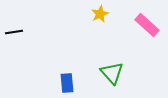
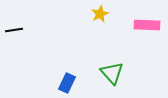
pink rectangle: rotated 40 degrees counterclockwise
black line: moved 2 px up
blue rectangle: rotated 30 degrees clockwise
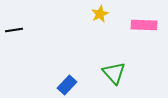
pink rectangle: moved 3 px left
green triangle: moved 2 px right
blue rectangle: moved 2 px down; rotated 18 degrees clockwise
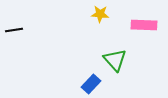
yellow star: rotated 30 degrees clockwise
green triangle: moved 1 px right, 13 px up
blue rectangle: moved 24 px right, 1 px up
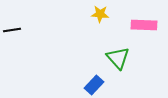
black line: moved 2 px left
green triangle: moved 3 px right, 2 px up
blue rectangle: moved 3 px right, 1 px down
